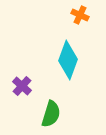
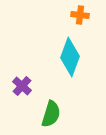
orange cross: rotated 18 degrees counterclockwise
cyan diamond: moved 2 px right, 3 px up
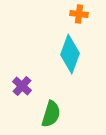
orange cross: moved 1 px left, 1 px up
cyan diamond: moved 3 px up
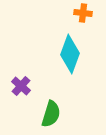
orange cross: moved 4 px right, 1 px up
purple cross: moved 1 px left
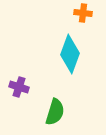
purple cross: moved 2 px left, 1 px down; rotated 24 degrees counterclockwise
green semicircle: moved 4 px right, 2 px up
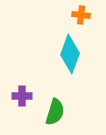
orange cross: moved 2 px left, 2 px down
purple cross: moved 3 px right, 9 px down; rotated 18 degrees counterclockwise
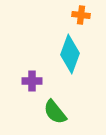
purple cross: moved 10 px right, 15 px up
green semicircle: rotated 124 degrees clockwise
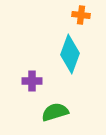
green semicircle: rotated 112 degrees clockwise
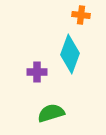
purple cross: moved 5 px right, 9 px up
green semicircle: moved 4 px left, 1 px down
